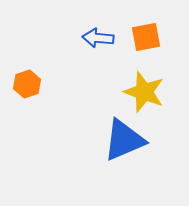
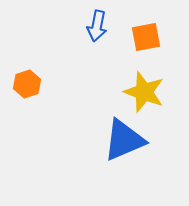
blue arrow: moved 1 px left, 12 px up; rotated 84 degrees counterclockwise
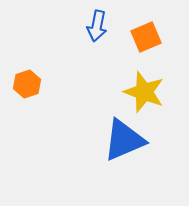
orange square: rotated 12 degrees counterclockwise
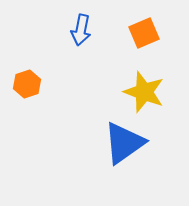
blue arrow: moved 16 px left, 4 px down
orange square: moved 2 px left, 4 px up
blue triangle: moved 3 px down; rotated 12 degrees counterclockwise
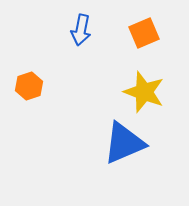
orange hexagon: moved 2 px right, 2 px down
blue triangle: rotated 12 degrees clockwise
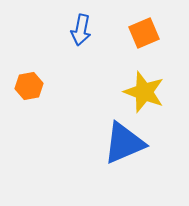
orange hexagon: rotated 8 degrees clockwise
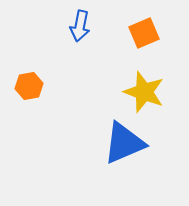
blue arrow: moved 1 px left, 4 px up
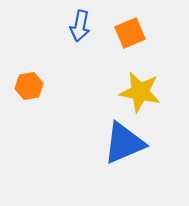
orange square: moved 14 px left
yellow star: moved 4 px left; rotated 9 degrees counterclockwise
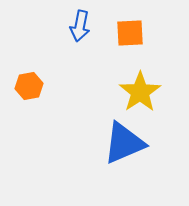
orange square: rotated 20 degrees clockwise
yellow star: rotated 27 degrees clockwise
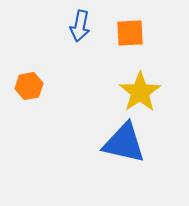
blue triangle: rotated 36 degrees clockwise
